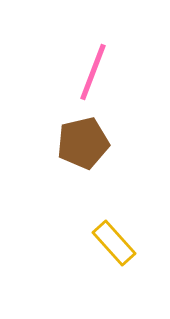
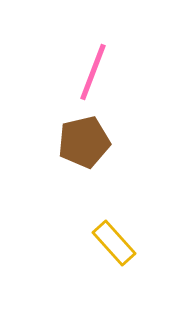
brown pentagon: moved 1 px right, 1 px up
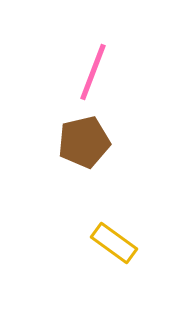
yellow rectangle: rotated 12 degrees counterclockwise
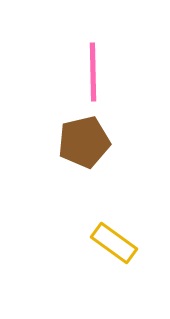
pink line: rotated 22 degrees counterclockwise
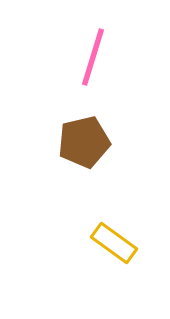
pink line: moved 15 px up; rotated 18 degrees clockwise
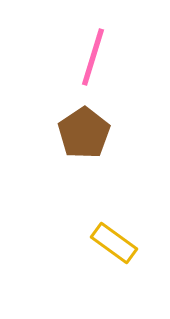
brown pentagon: moved 9 px up; rotated 21 degrees counterclockwise
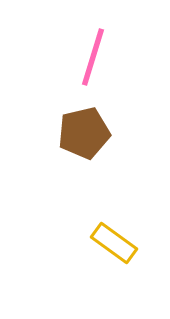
brown pentagon: rotated 21 degrees clockwise
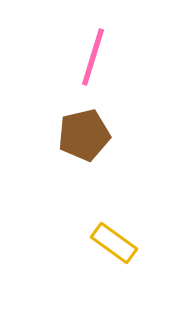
brown pentagon: moved 2 px down
